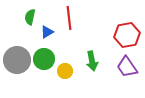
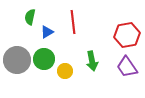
red line: moved 4 px right, 4 px down
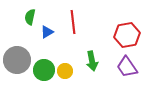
green circle: moved 11 px down
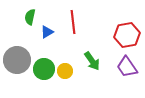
green arrow: rotated 24 degrees counterclockwise
green circle: moved 1 px up
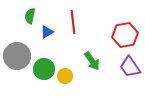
green semicircle: moved 1 px up
red hexagon: moved 2 px left
gray circle: moved 4 px up
purple trapezoid: moved 3 px right
yellow circle: moved 5 px down
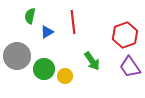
red hexagon: rotated 10 degrees counterclockwise
